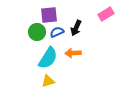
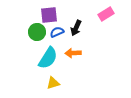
yellow triangle: moved 5 px right, 2 px down
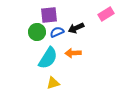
black arrow: rotated 42 degrees clockwise
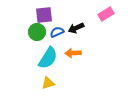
purple square: moved 5 px left
yellow triangle: moved 5 px left
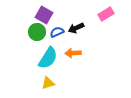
purple square: rotated 36 degrees clockwise
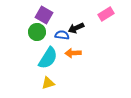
blue semicircle: moved 5 px right, 3 px down; rotated 32 degrees clockwise
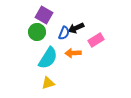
pink rectangle: moved 10 px left, 26 px down
blue semicircle: moved 2 px right, 2 px up; rotated 104 degrees clockwise
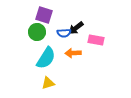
purple square: rotated 12 degrees counterclockwise
black arrow: rotated 14 degrees counterclockwise
blue semicircle: rotated 64 degrees clockwise
pink rectangle: rotated 42 degrees clockwise
cyan semicircle: moved 2 px left
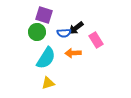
pink rectangle: rotated 49 degrees clockwise
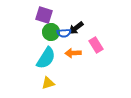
green circle: moved 14 px right
pink rectangle: moved 5 px down
